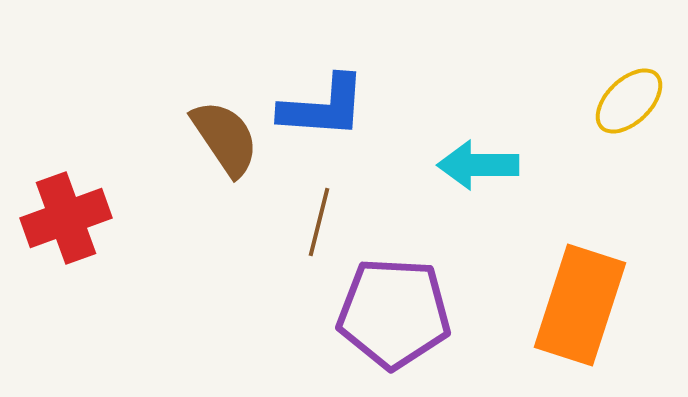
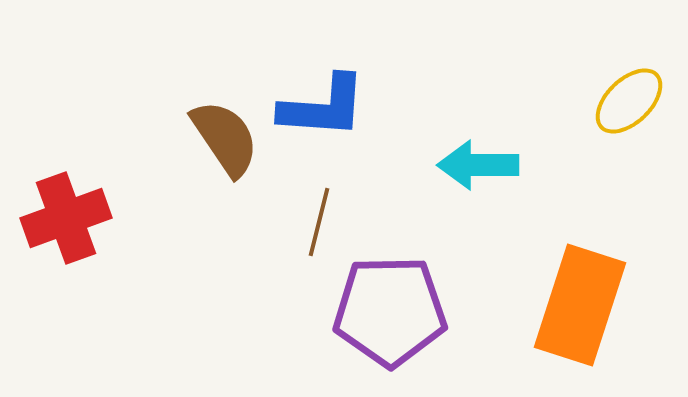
purple pentagon: moved 4 px left, 2 px up; rotated 4 degrees counterclockwise
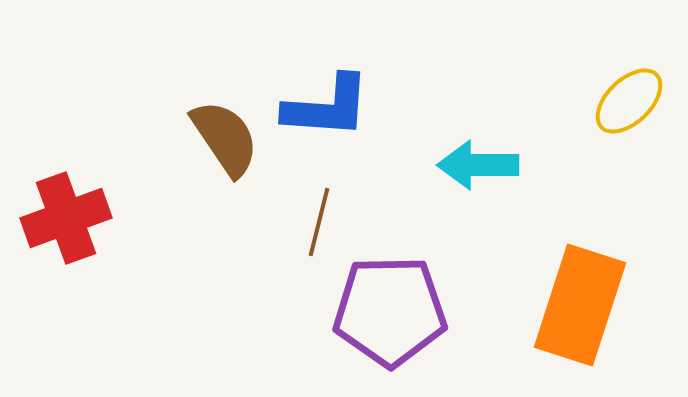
blue L-shape: moved 4 px right
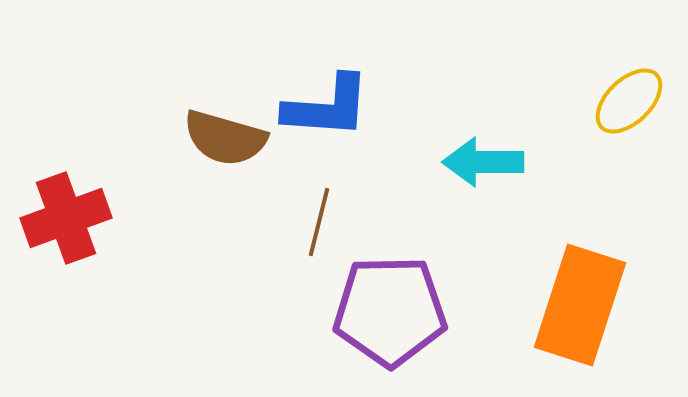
brown semicircle: rotated 140 degrees clockwise
cyan arrow: moved 5 px right, 3 px up
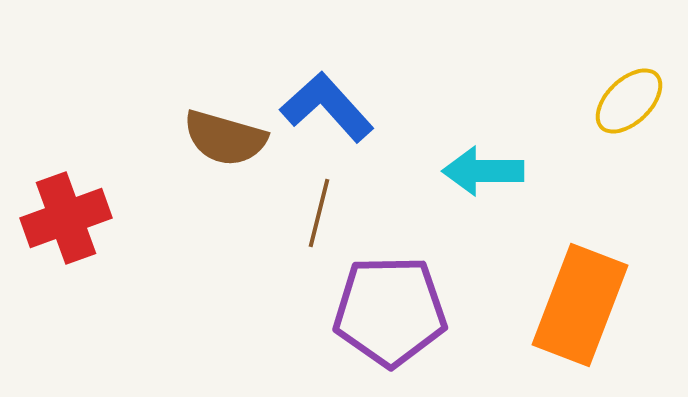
blue L-shape: rotated 136 degrees counterclockwise
cyan arrow: moved 9 px down
brown line: moved 9 px up
orange rectangle: rotated 3 degrees clockwise
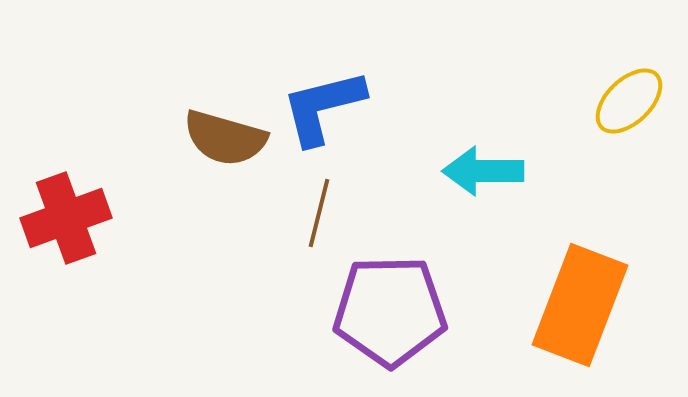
blue L-shape: moved 4 px left; rotated 62 degrees counterclockwise
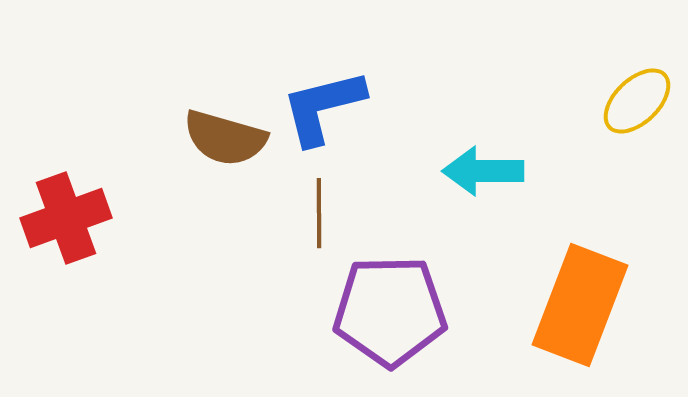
yellow ellipse: moved 8 px right
brown line: rotated 14 degrees counterclockwise
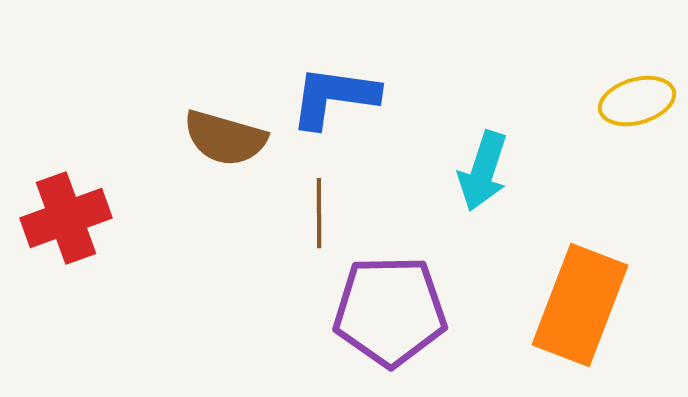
yellow ellipse: rotated 28 degrees clockwise
blue L-shape: moved 11 px right, 10 px up; rotated 22 degrees clockwise
cyan arrow: rotated 72 degrees counterclockwise
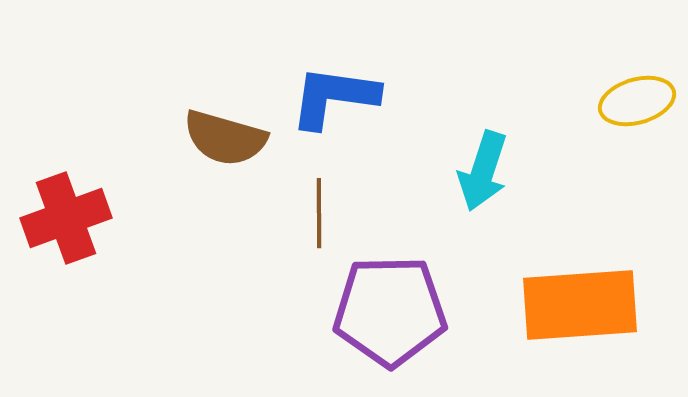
orange rectangle: rotated 65 degrees clockwise
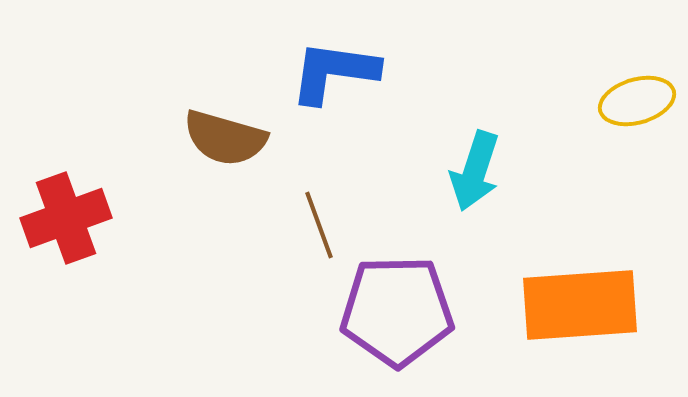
blue L-shape: moved 25 px up
cyan arrow: moved 8 px left
brown line: moved 12 px down; rotated 20 degrees counterclockwise
purple pentagon: moved 7 px right
